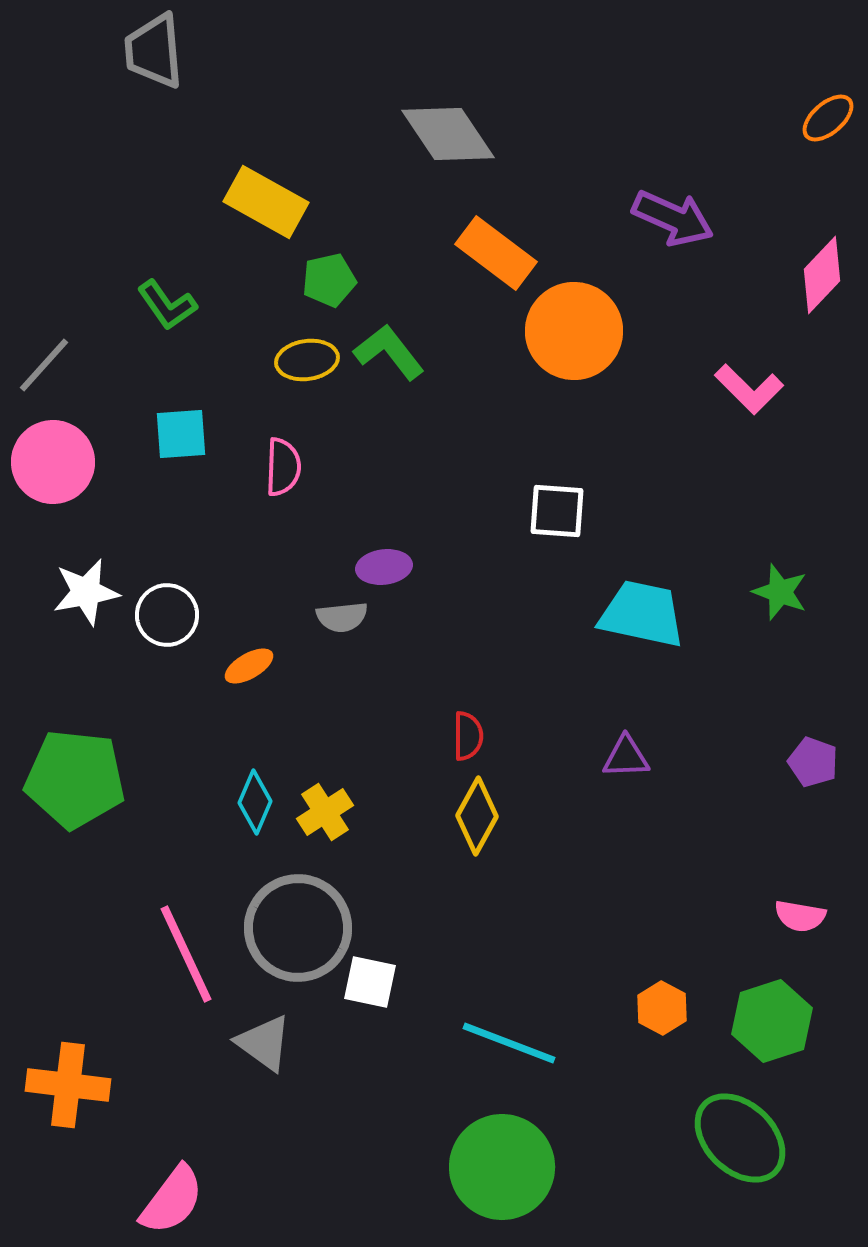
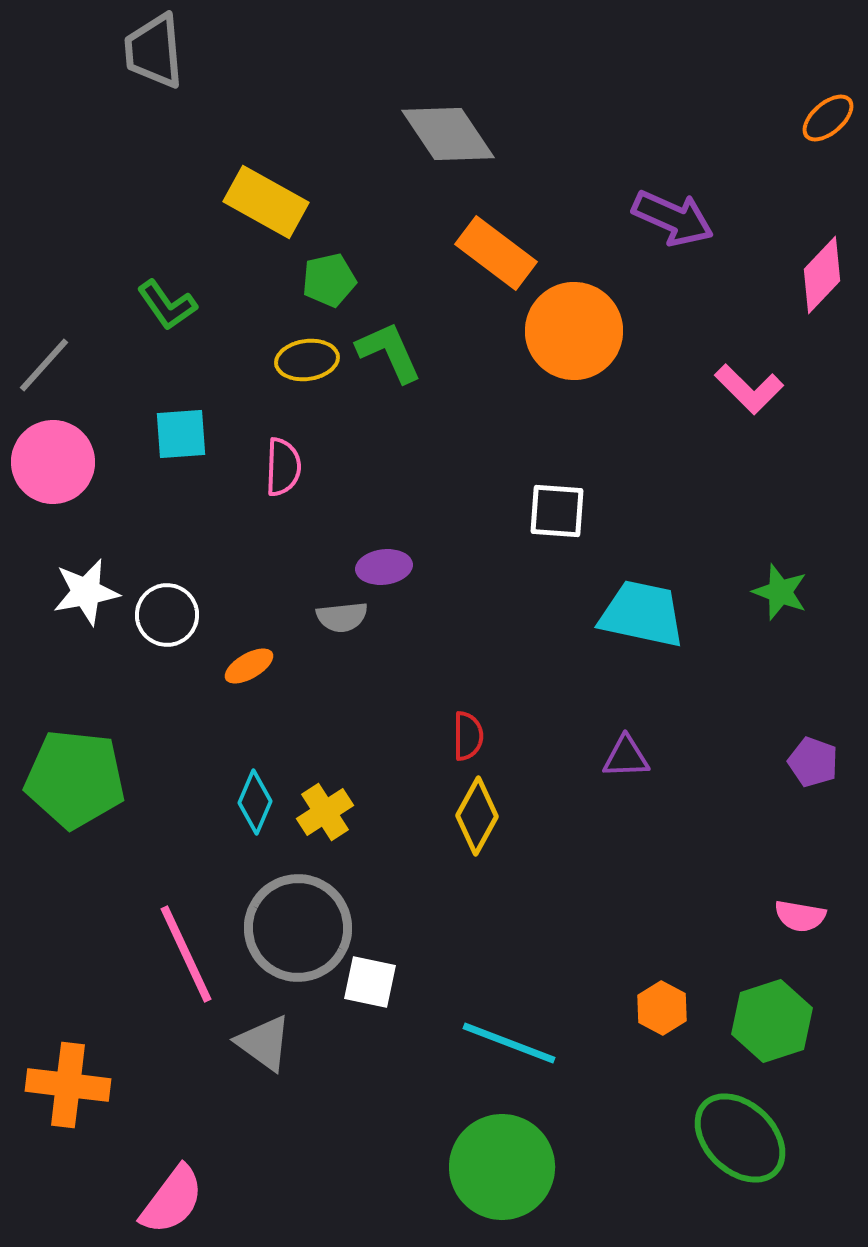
green L-shape at (389, 352): rotated 14 degrees clockwise
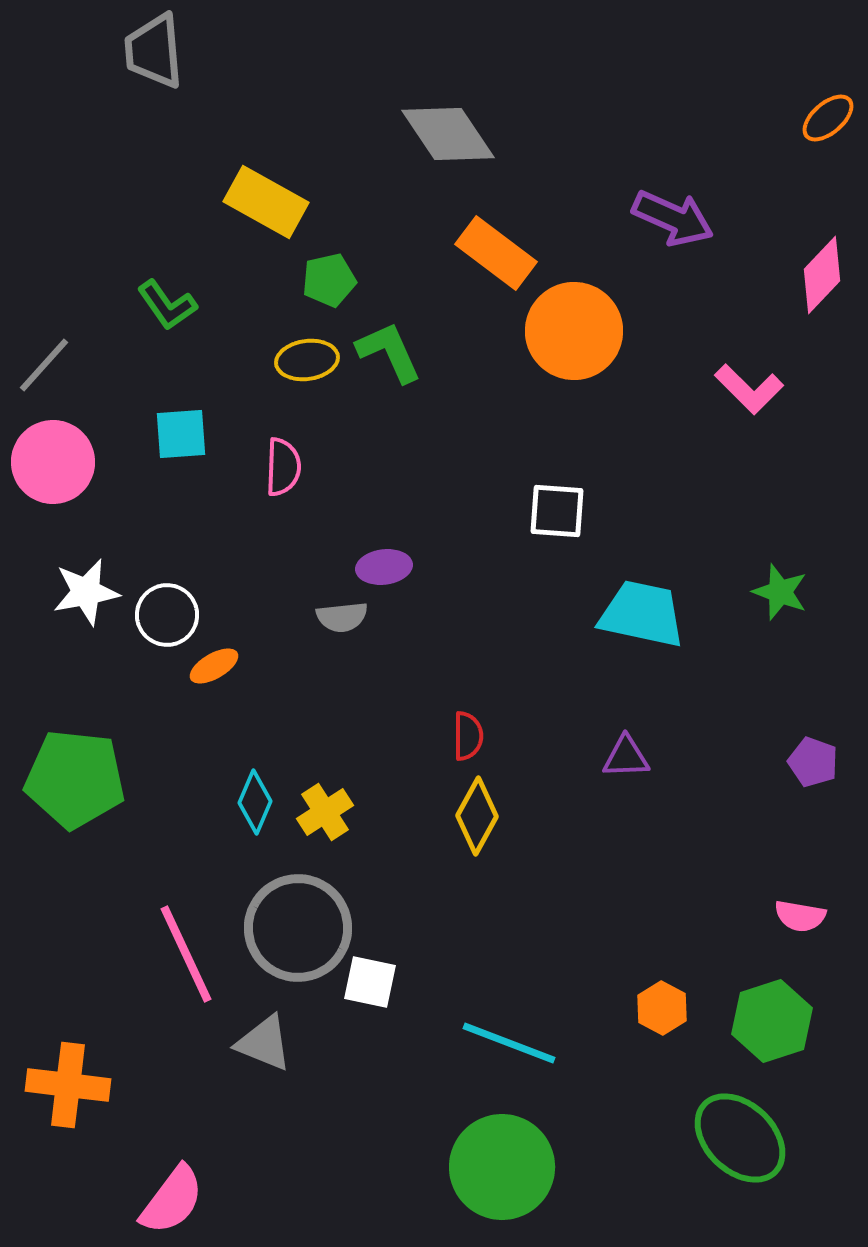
orange ellipse at (249, 666): moved 35 px left
gray triangle at (264, 1043): rotated 14 degrees counterclockwise
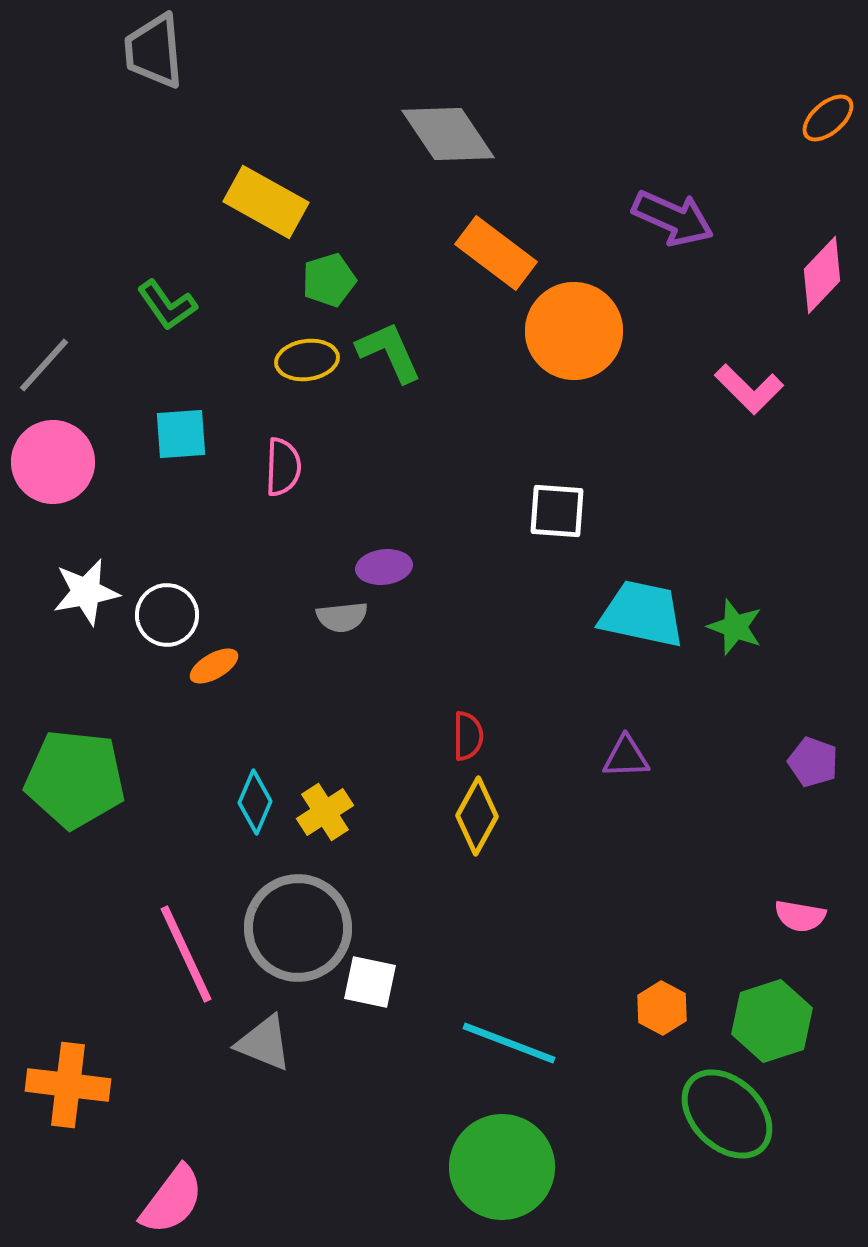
green pentagon at (329, 280): rotated 4 degrees counterclockwise
green star at (780, 592): moved 45 px left, 35 px down
green ellipse at (740, 1138): moved 13 px left, 24 px up
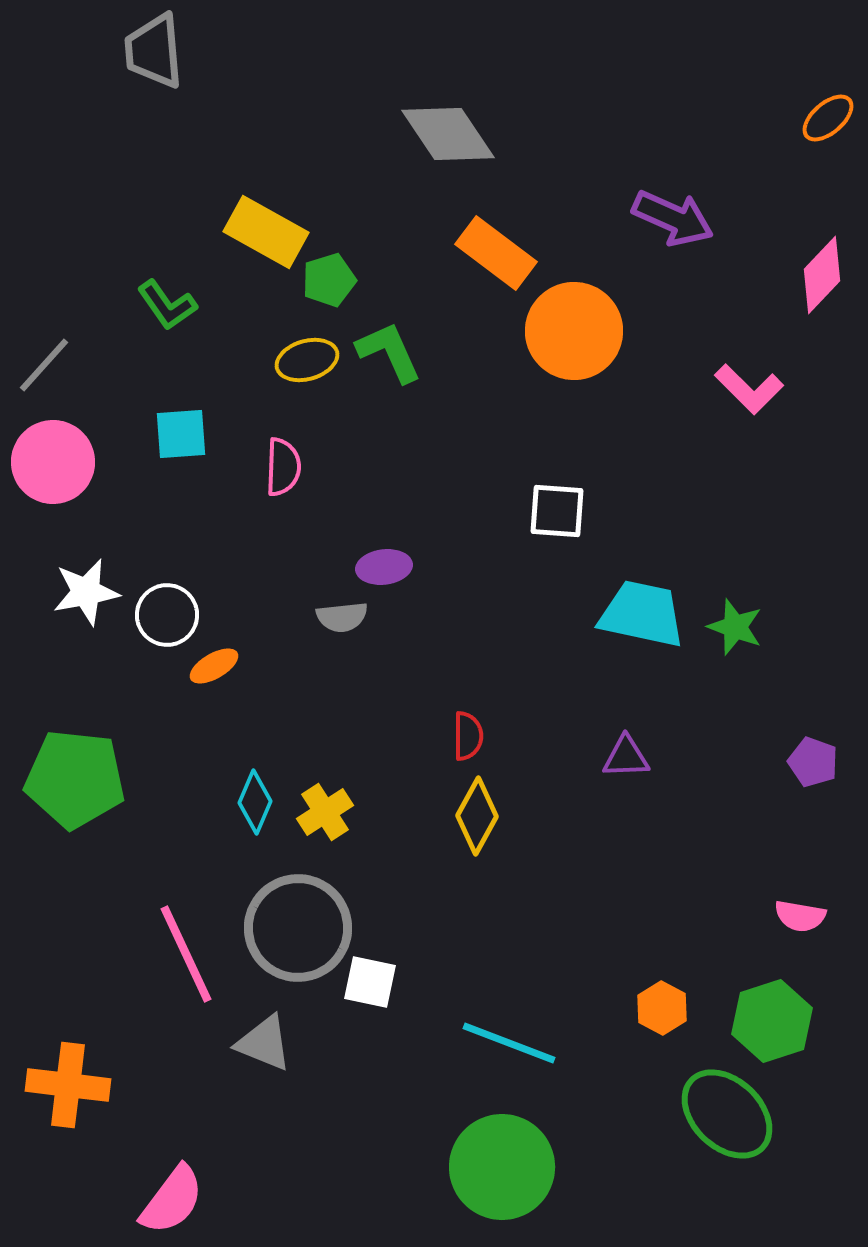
yellow rectangle at (266, 202): moved 30 px down
yellow ellipse at (307, 360): rotated 8 degrees counterclockwise
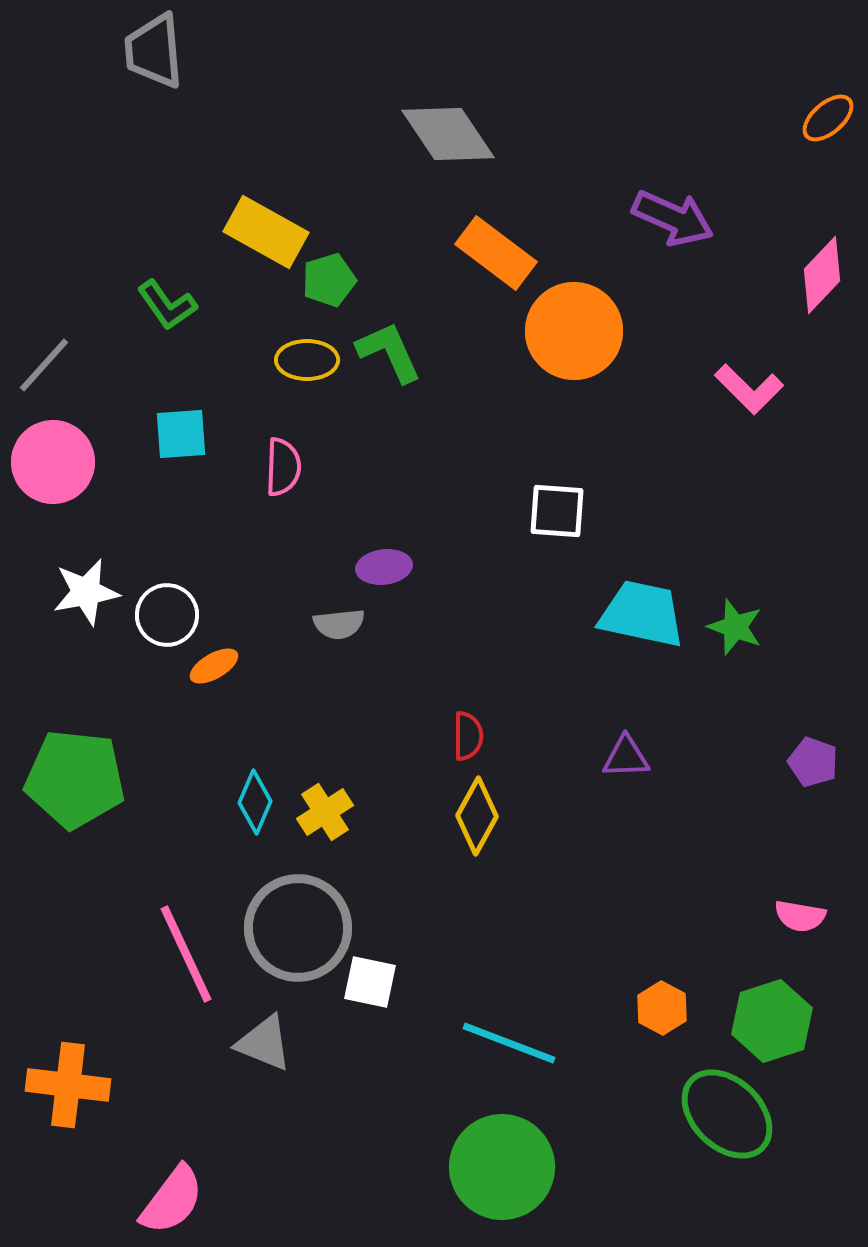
yellow ellipse at (307, 360): rotated 16 degrees clockwise
gray semicircle at (342, 617): moved 3 px left, 7 px down
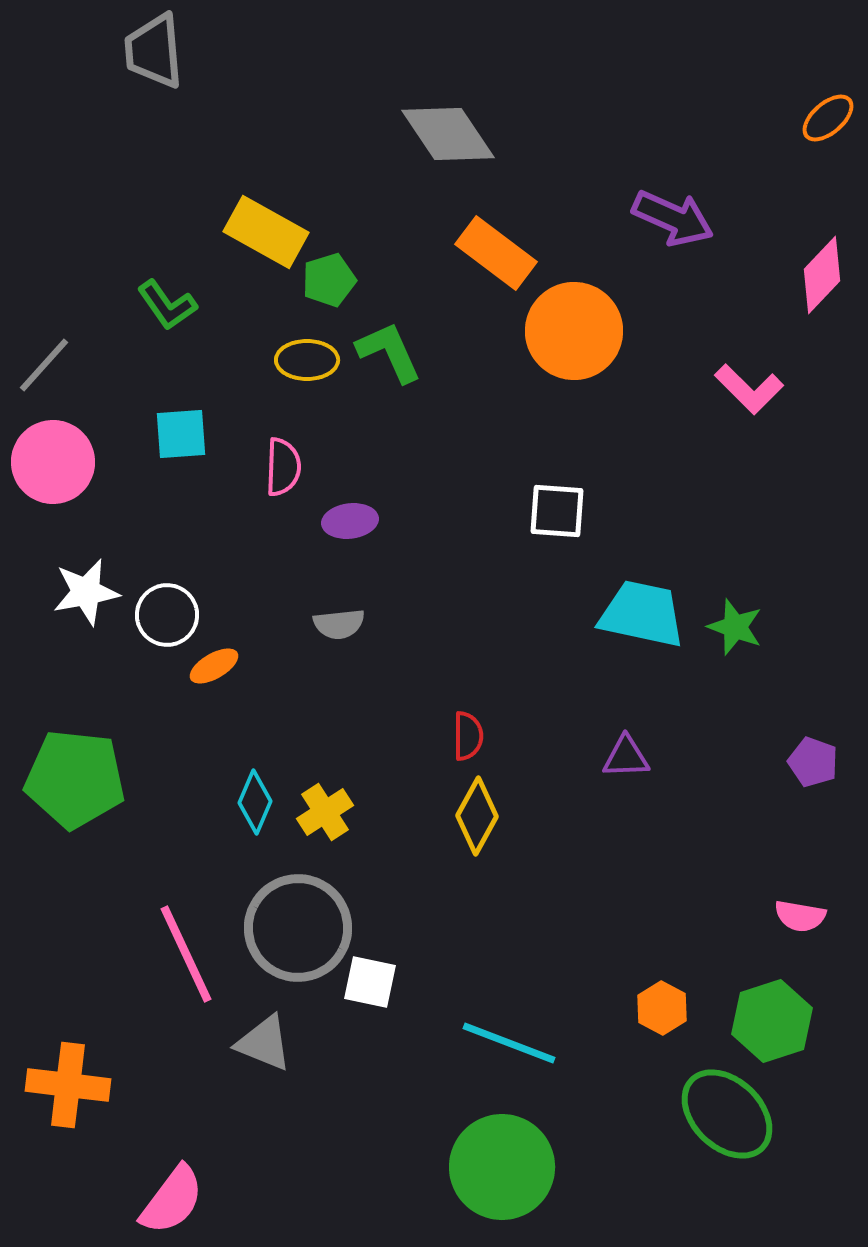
purple ellipse at (384, 567): moved 34 px left, 46 px up
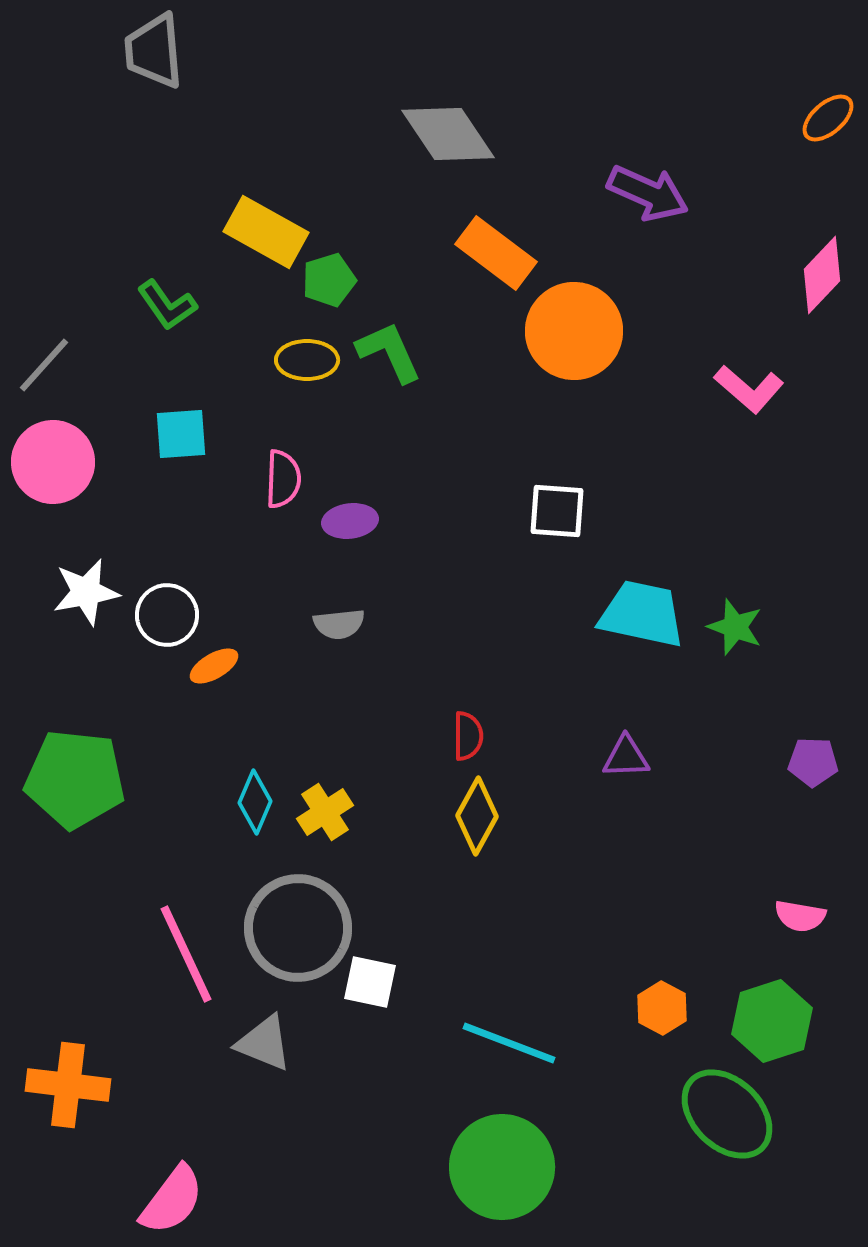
purple arrow at (673, 218): moved 25 px left, 25 px up
pink L-shape at (749, 389): rotated 4 degrees counterclockwise
pink semicircle at (283, 467): moved 12 px down
purple pentagon at (813, 762): rotated 18 degrees counterclockwise
